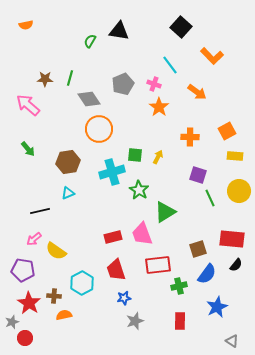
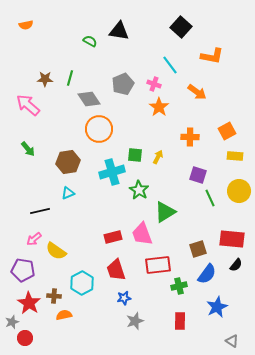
green semicircle at (90, 41): rotated 88 degrees clockwise
orange L-shape at (212, 56): rotated 35 degrees counterclockwise
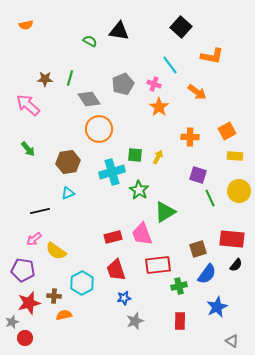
red star at (29, 303): rotated 25 degrees clockwise
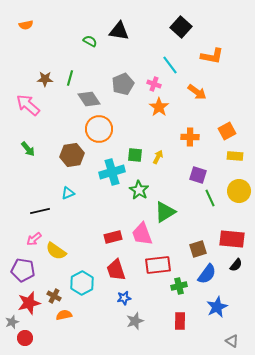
brown hexagon at (68, 162): moved 4 px right, 7 px up
brown cross at (54, 296): rotated 24 degrees clockwise
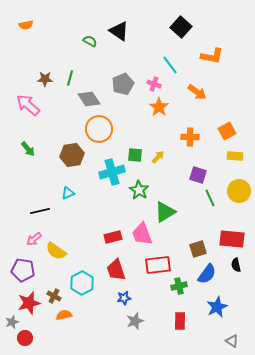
black triangle at (119, 31): rotated 25 degrees clockwise
yellow arrow at (158, 157): rotated 16 degrees clockwise
black semicircle at (236, 265): rotated 128 degrees clockwise
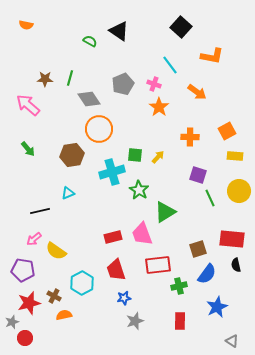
orange semicircle at (26, 25): rotated 24 degrees clockwise
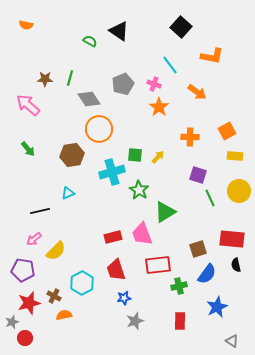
yellow semicircle at (56, 251): rotated 80 degrees counterclockwise
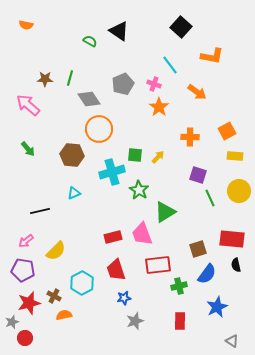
brown hexagon at (72, 155): rotated 15 degrees clockwise
cyan triangle at (68, 193): moved 6 px right
pink arrow at (34, 239): moved 8 px left, 2 px down
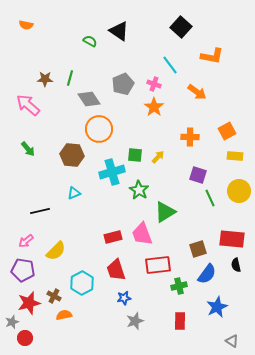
orange star at (159, 107): moved 5 px left
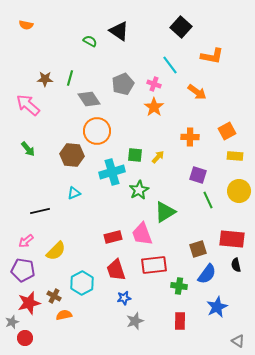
orange circle at (99, 129): moved 2 px left, 2 px down
green star at (139, 190): rotated 12 degrees clockwise
green line at (210, 198): moved 2 px left, 2 px down
red rectangle at (158, 265): moved 4 px left
green cross at (179, 286): rotated 21 degrees clockwise
gray triangle at (232, 341): moved 6 px right
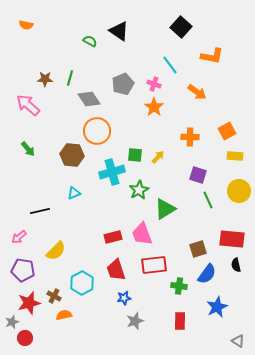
green triangle at (165, 212): moved 3 px up
pink arrow at (26, 241): moved 7 px left, 4 px up
